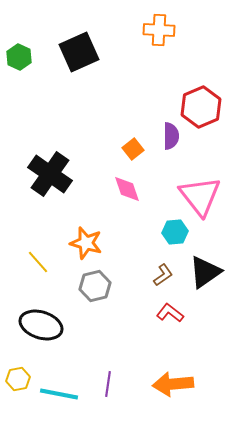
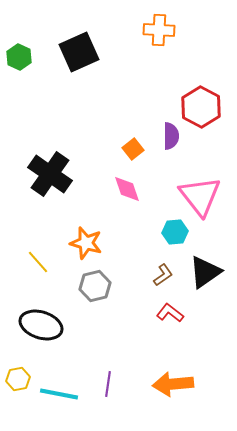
red hexagon: rotated 9 degrees counterclockwise
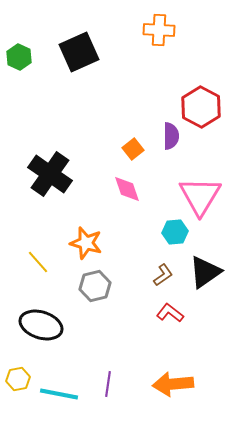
pink triangle: rotated 9 degrees clockwise
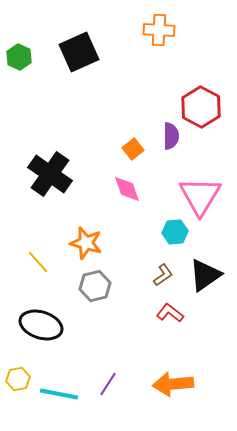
black triangle: moved 3 px down
purple line: rotated 25 degrees clockwise
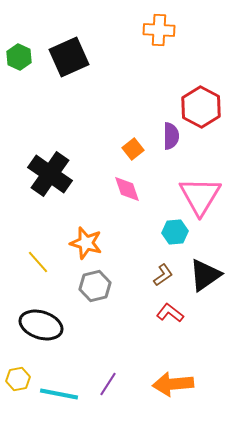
black square: moved 10 px left, 5 px down
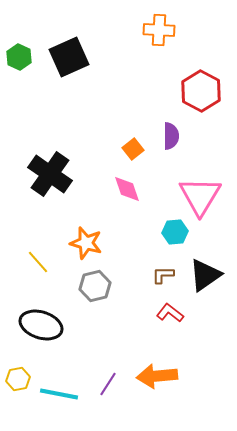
red hexagon: moved 16 px up
brown L-shape: rotated 145 degrees counterclockwise
orange arrow: moved 16 px left, 8 px up
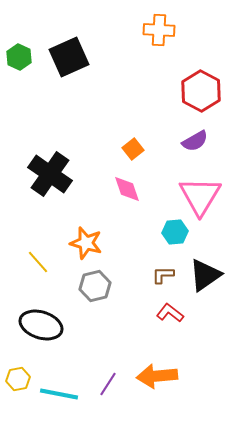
purple semicircle: moved 24 px right, 5 px down; rotated 60 degrees clockwise
